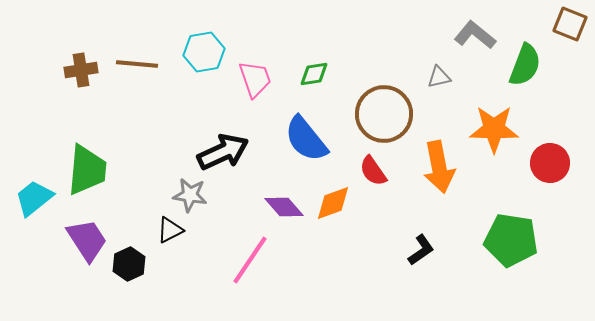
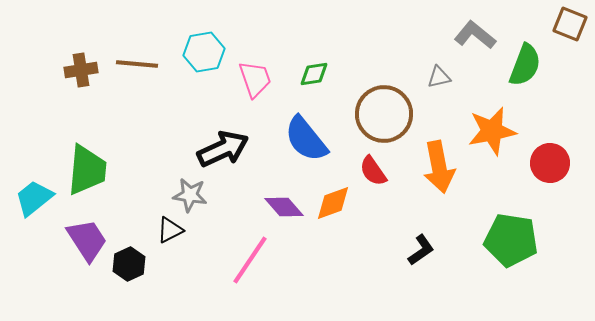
orange star: moved 2 px left, 2 px down; rotated 12 degrees counterclockwise
black arrow: moved 3 px up
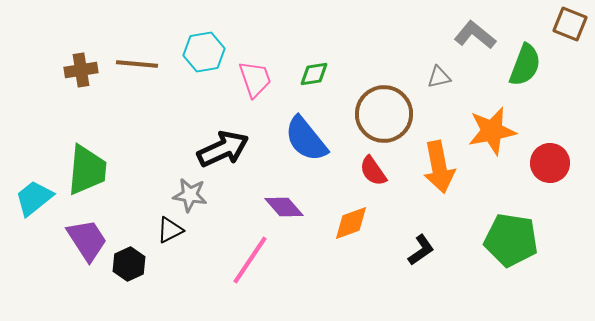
orange diamond: moved 18 px right, 20 px down
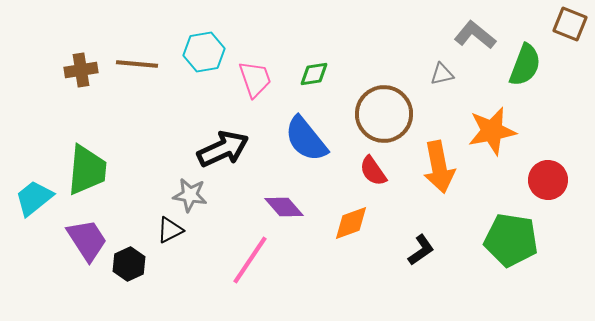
gray triangle: moved 3 px right, 3 px up
red circle: moved 2 px left, 17 px down
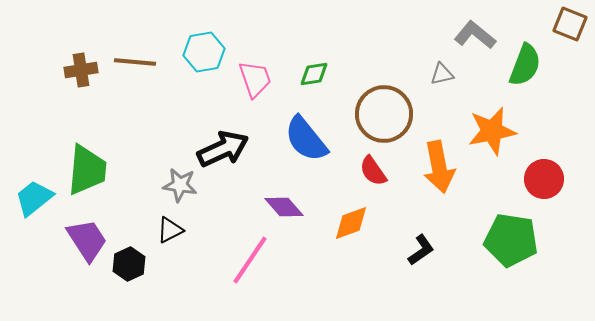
brown line: moved 2 px left, 2 px up
red circle: moved 4 px left, 1 px up
gray star: moved 10 px left, 10 px up
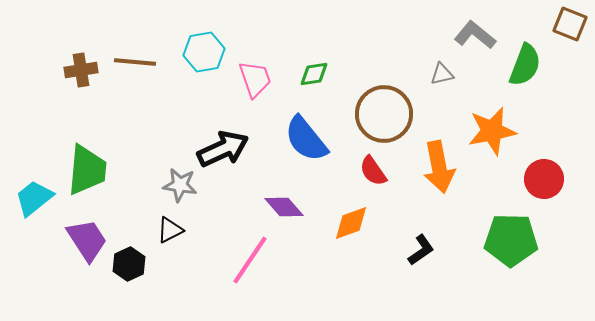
green pentagon: rotated 8 degrees counterclockwise
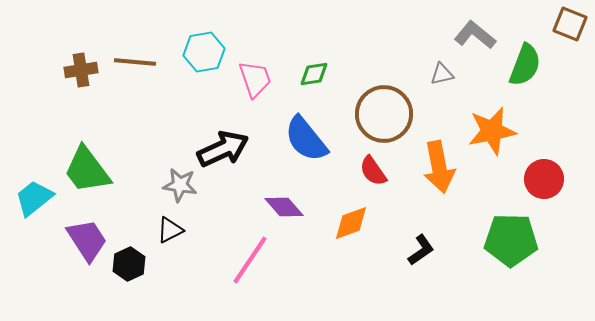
green trapezoid: rotated 138 degrees clockwise
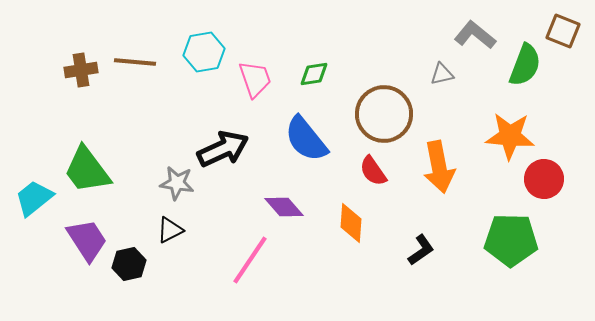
brown square: moved 7 px left, 7 px down
orange star: moved 18 px right, 5 px down; rotated 15 degrees clockwise
gray star: moved 3 px left, 2 px up
orange diamond: rotated 66 degrees counterclockwise
black hexagon: rotated 12 degrees clockwise
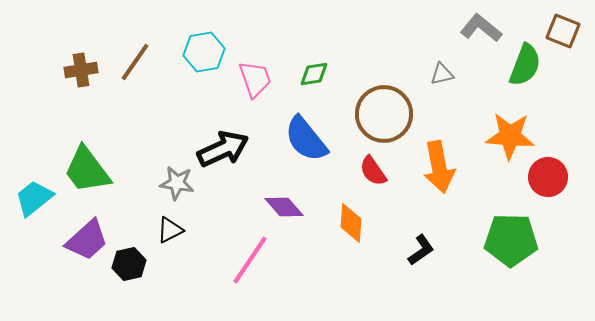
gray L-shape: moved 6 px right, 7 px up
brown line: rotated 60 degrees counterclockwise
red circle: moved 4 px right, 2 px up
purple trapezoid: rotated 81 degrees clockwise
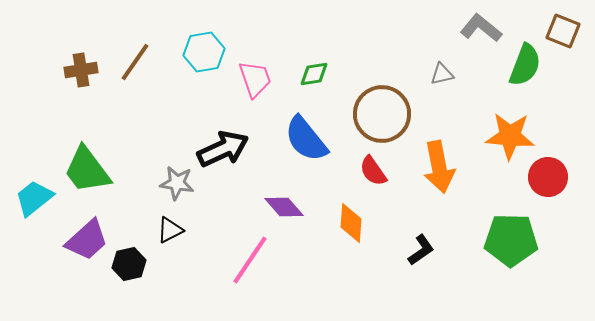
brown circle: moved 2 px left
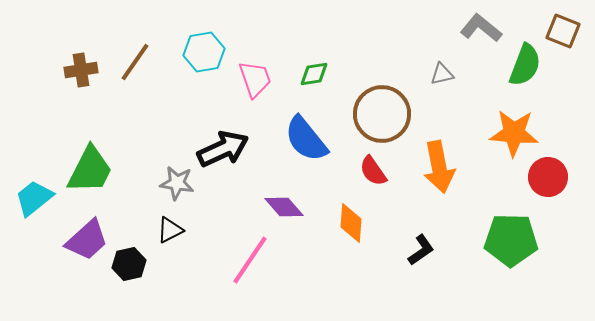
orange star: moved 4 px right, 3 px up
green trapezoid: moved 3 px right; rotated 116 degrees counterclockwise
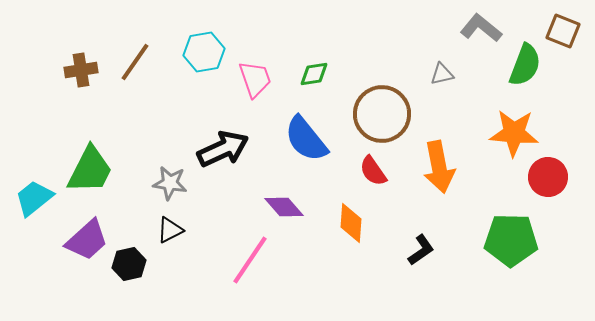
gray star: moved 7 px left
